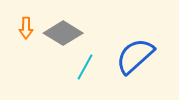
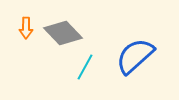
gray diamond: rotated 15 degrees clockwise
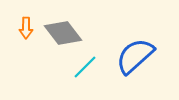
gray diamond: rotated 6 degrees clockwise
cyan line: rotated 16 degrees clockwise
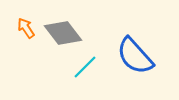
orange arrow: rotated 145 degrees clockwise
blue semicircle: rotated 90 degrees counterclockwise
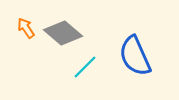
gray diamond: rotated 12 degrees counterclockwise
blue semicircle: rotated 18 degrees clockwise
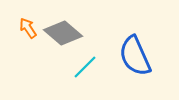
orange arrow: moved 2 px right
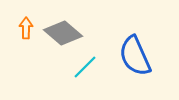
orange arrow: moved 2 px left; rotated 35 degrees clockwise
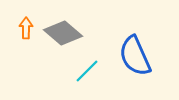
cyan line: moved 2 px right, 4 px down
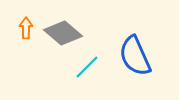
cyan line: moved 4 px up
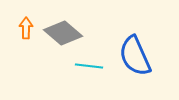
cyan line: moved 2 px right, 1 px up; rotated 52 degrees clockwise
